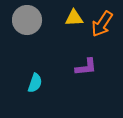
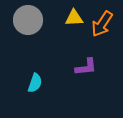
gray circle: moved 1 px right
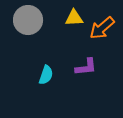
orange arrow: moved 4 px down; rotated 16 degrees clockwise
cyan semicircle: moved 11 px right, 8 px up
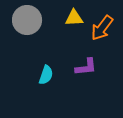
gray circle: moved 1 px left
orange arrow: rotated 12 degrees counterclockwise
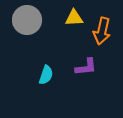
orange arrow: moved 3 px down; rotated 24 degrees counterclockwise
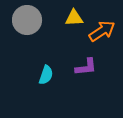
orange arrow: rotated 136 degrees counterclockwise
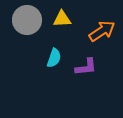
yellow triangle: moved 12 px left, 1 px down
cyan semicircle: moved 8 px right, 17 px up
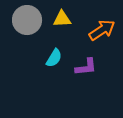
orange arrow: moved 1 px up
cyan semicircle: rotated 12 degrees clockwise
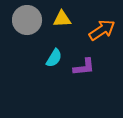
purple L-shape: moved 2 px left
